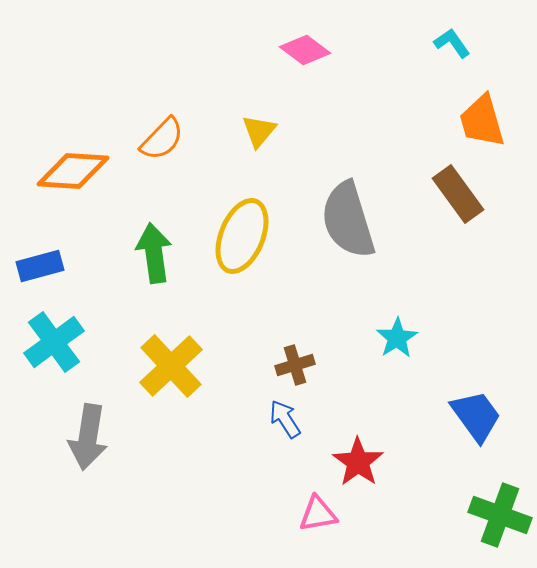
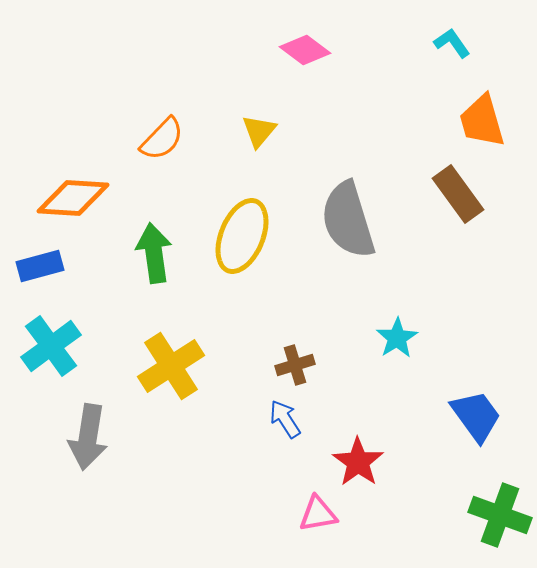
orange diamond: moved 27 px down
cyan cross: moved 3 px left, 4 px down
yellow cross: rotated 10 degrees clockwise
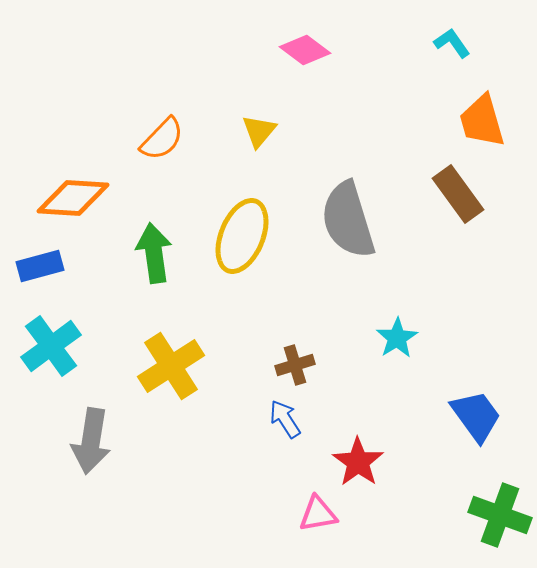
gray arrow: moved 3 px right, 4 px down
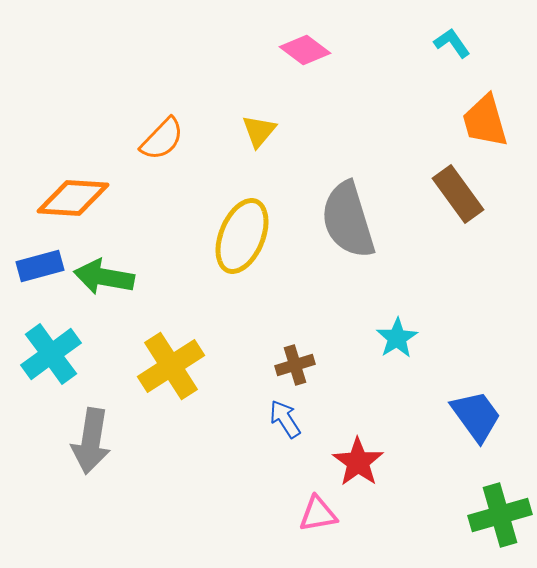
orange trapezoid: moved 3 px right
green arrow: moved 50 px left, 24 px down; rotated 72 degrees counterclockwise
cyan cross: moved 8 px down
green cross: rotated 36 degrees counterclockwise
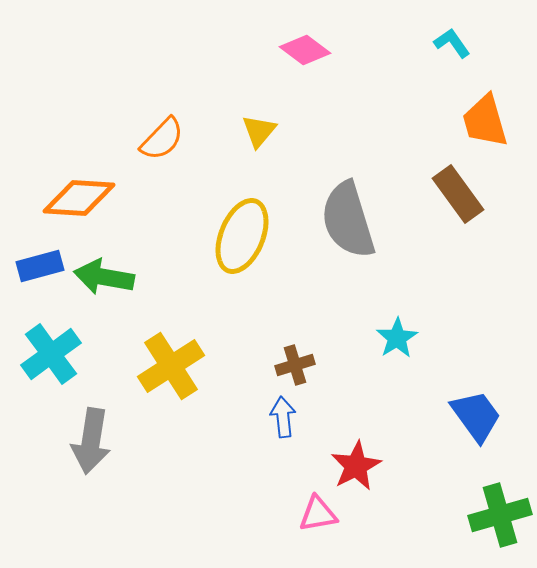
orange diamond: moved 6 px right
blue arrow: moved 2 px left, 2 px up; rotated 27 degrees clockwise
red star: moved 2 px left, 4 px down; rotated 9 degrees clockwise
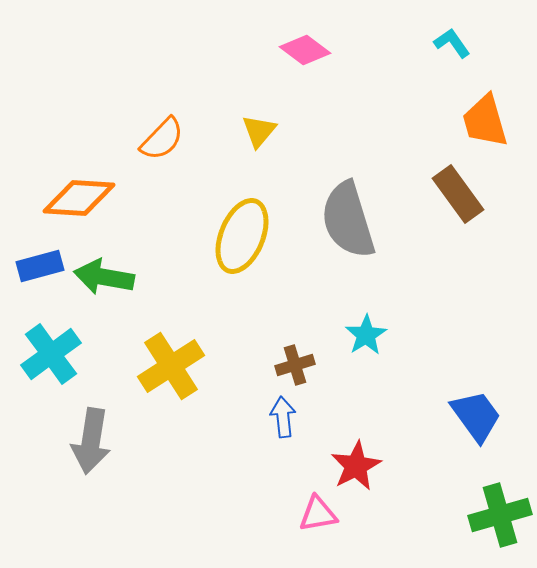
cyan star: moved 31 px left, 3 px up
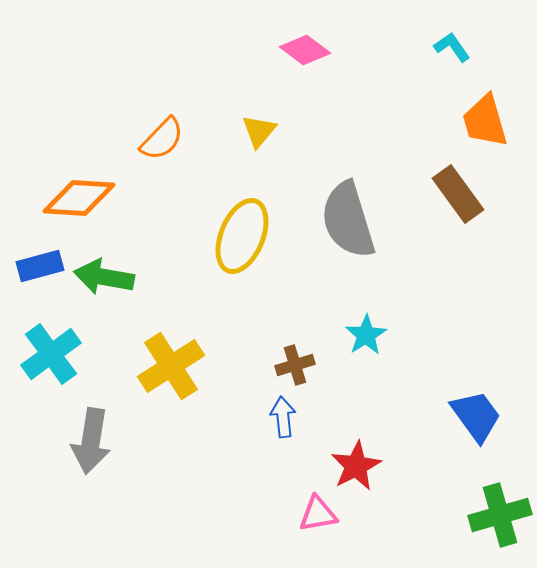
cyan L-shape: moved 4 px down
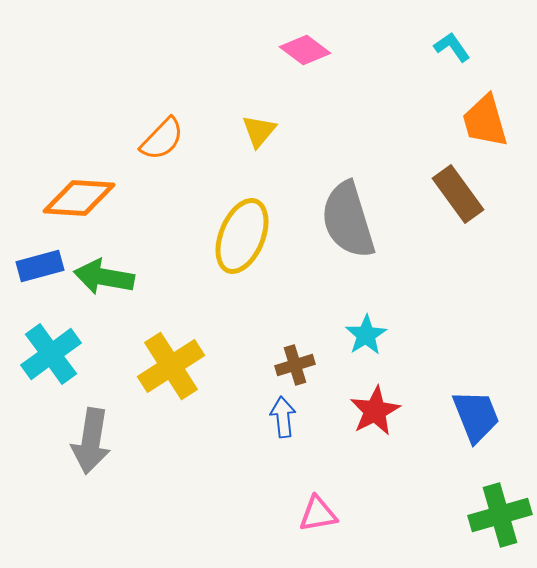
blue trapezoid: rotated 14 degrees clockwise
red star: moved 19 px right, 55 px up
